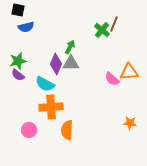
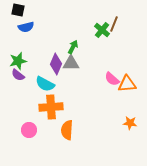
green arrow: moved 3 px right
orange triangle: moved 2 px left, 12 px down
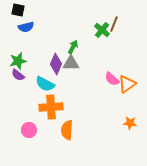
orange triangle: rotated 30 degrees counterclockwise
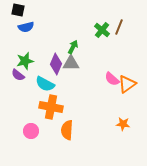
brown line: moved 5 px right, 3 px down
green star: moved 7 px right
orange cross: rotated 15 degrees clockwise
orange star: moved 7 px left, 1 px down
pink circle: moved 2 px right, 1 px down
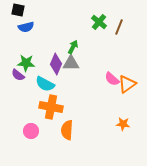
green cross: moved 3 px left, 8 px up
green star: moved 1 px right, 2 px down; rotated 18 degrees clockwise
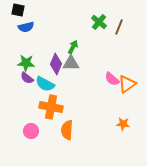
purple semicircle: moved 9 px right, 3 px down
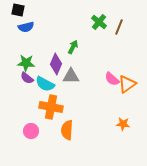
gray triangle: moved 13 px down
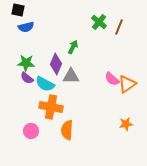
orange star: moved 3 px right; rotated 16 degrees counterclockwise
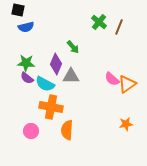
green arrow: rotated 112 degrees clockwise
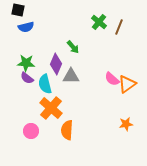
cyan semicircle: rotated 48 degrees clockwise
orange cross: moved 1 px down; rotated 30 degrees clockwise
